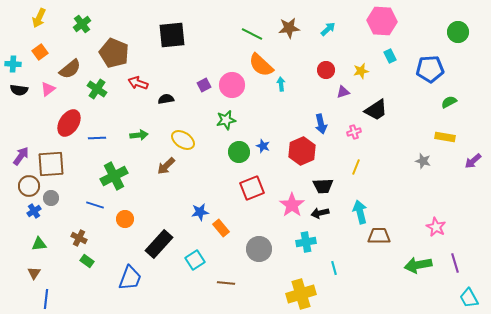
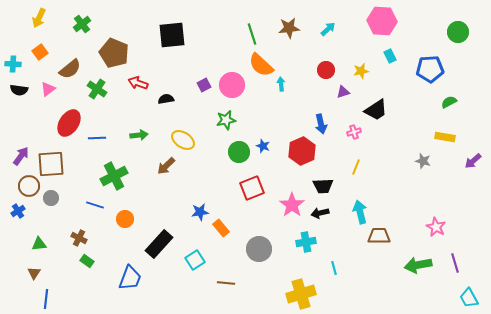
green line at (252, 34): rotated 45 degrees clockwise
blue cross at (34, 211): moved 16 px left
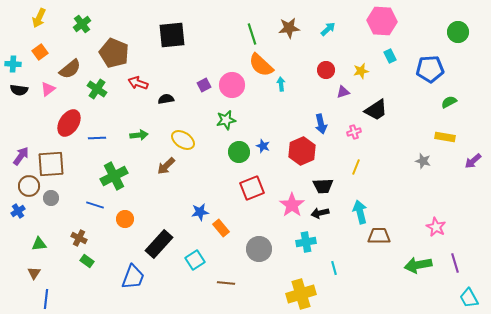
blue trapezoid at (130, 278): moved 3 px right, 1 px up
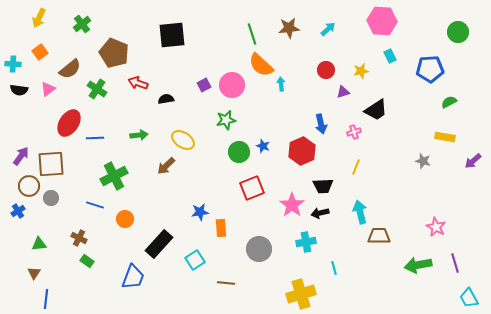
blue line at (97, 138): moved 2 px left
orange rectangle at (221, 228): rotated 36 degrees clockwise
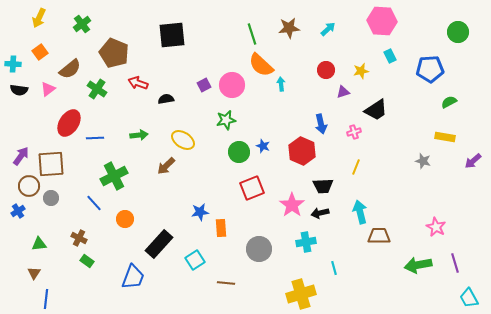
red hexagon at (302, 151): rotated 12 degrees counterclockwise
blue line at (95, 205): moved 1 px left, 2 px up; rotated 30 degrees clockwise
